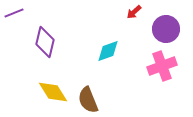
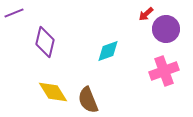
red arrow: moved 12 px right, 2 px down
pink cross: moved 2 px right, 5 px down
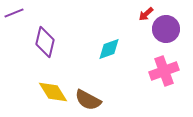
cyan diamond: moved 1 px right, 2 px up
brown semicircle: rotated 40 degrees counterclockwise
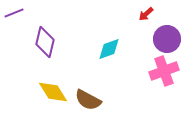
purple circle: moved 1 px right, 10 px down
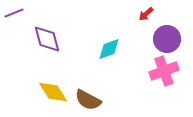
purple diamond: moved 2 px right, 3 px up; rotated 28 degrees counterclockwise
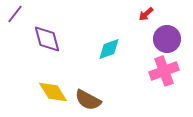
purple line: moved 1 px right, 1 px down; rotated 30 degrees counterclockwise
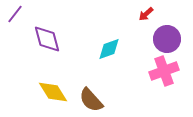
brown semicircle: moved 3 px right; rotated 20 degrees clockwise
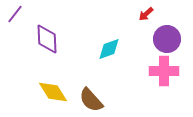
purple diamond: rotated 12 degrees clockwise
pink cross: rotated 20 degrees clockwise
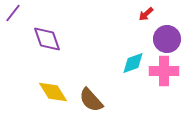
purple line: moved 2 px left, 1 px up
purple diamond: rotated 16 degrees counterclockwise
cyan diamond: moved 24 px right, 14 px down
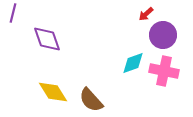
purple line: rotated 24 degrees counterclockwise
purple circle: moved 4 px left, 4 px up
pink cross: rotated 12 degrees clockwise
